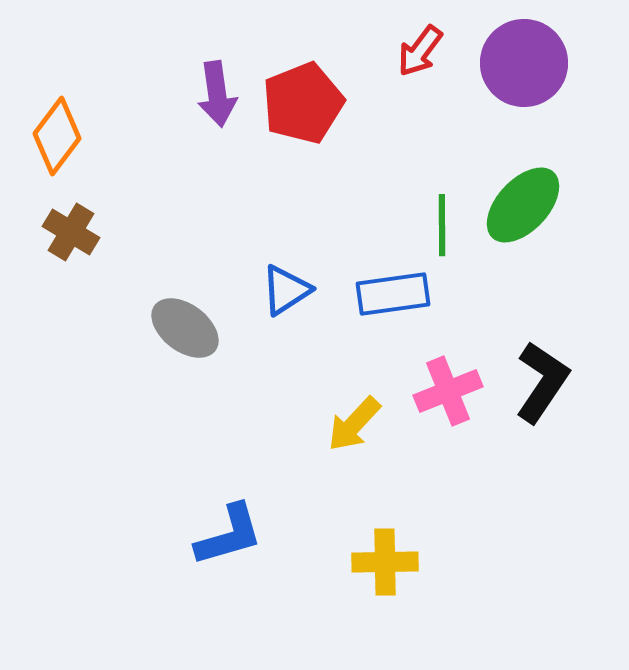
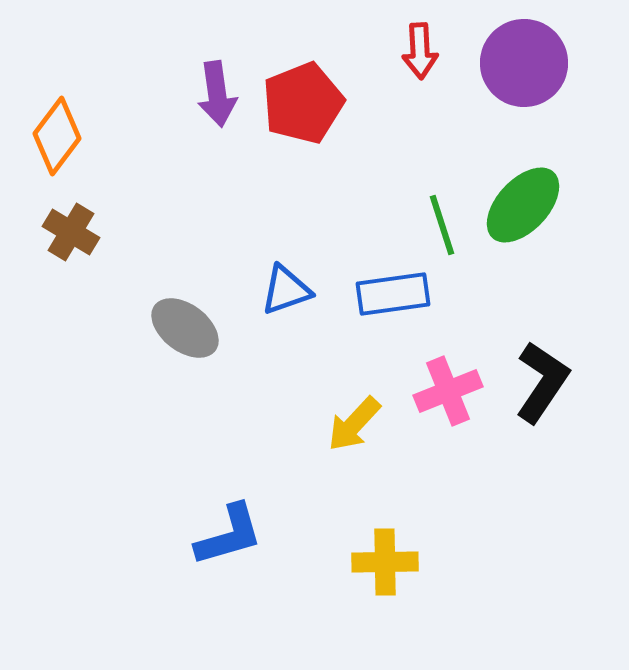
red arrow: rotated 40 degrees counterclockwise
green line: rotated 18 degrees counterclockwise
blue triangle: rotated 14 degrees clockwise
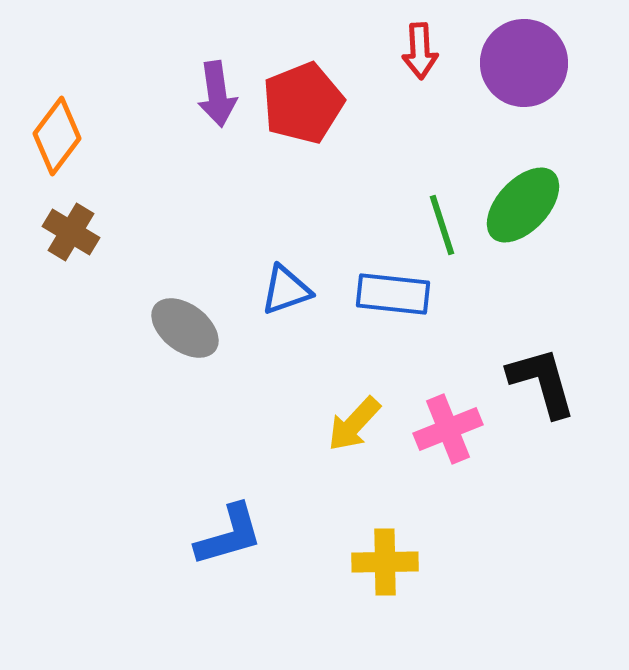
blue rectangle: rotated 14 degrees clockwise
black L-shape: rotated 50 degrees counterclockwise
pink cross: moved 38 px down
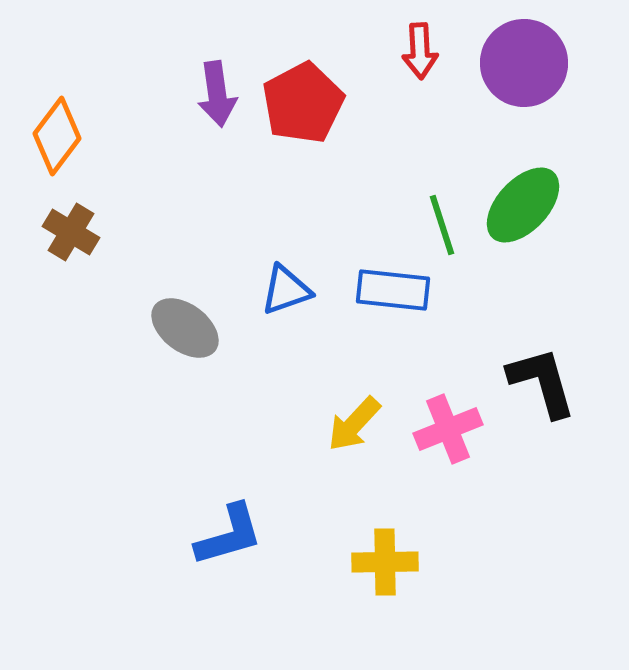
red pentagon: rotated 6 degrees counterclockwise
blue rectangle: moved 4 px up
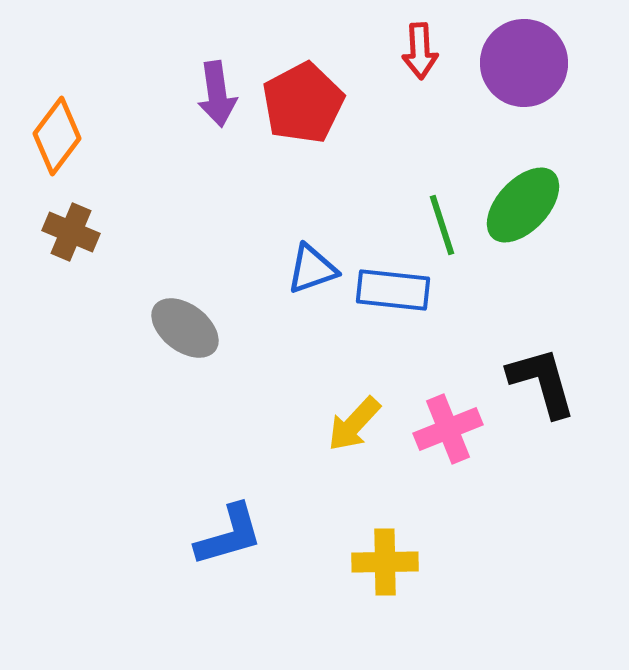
brown cross: rotated 8 degrees counterclockwise
blue triangle: moved 26 px right, 21 px up
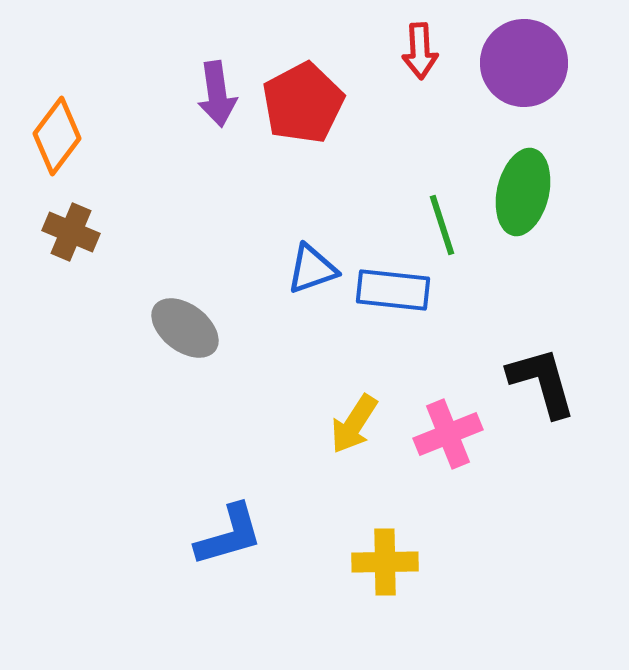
green ellipse: moved 13 px up; rotated 30 degrees counterclockwise
yellow arrow: rotated 10 degrees counterclockwise
pink cross: moved 5 px down
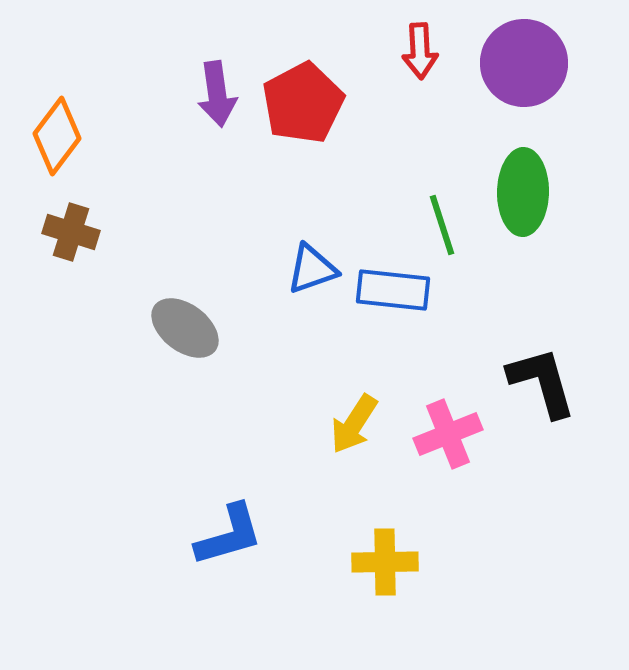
green ellipse: rotated 12 degrees counterclockwise
brown cross: rotated 6 degrees counterclockwise
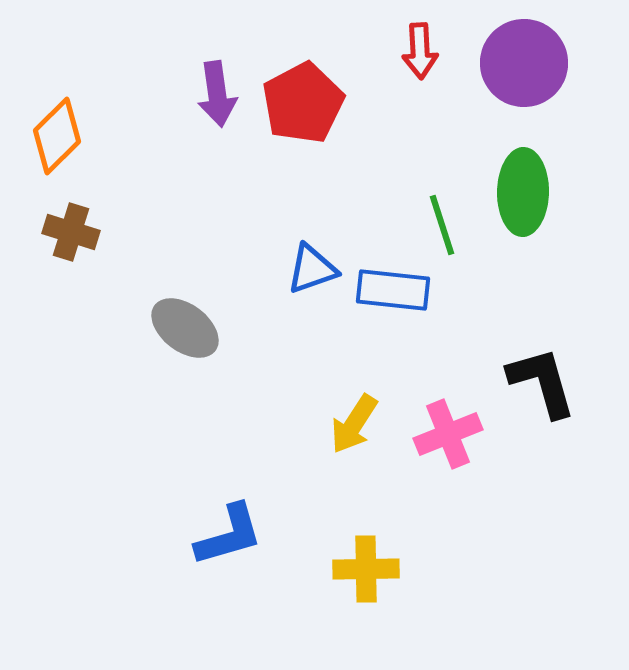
orange diamond: rotated 8 degrees clockwise
yellow cross: moved 19 px left, 7 px down
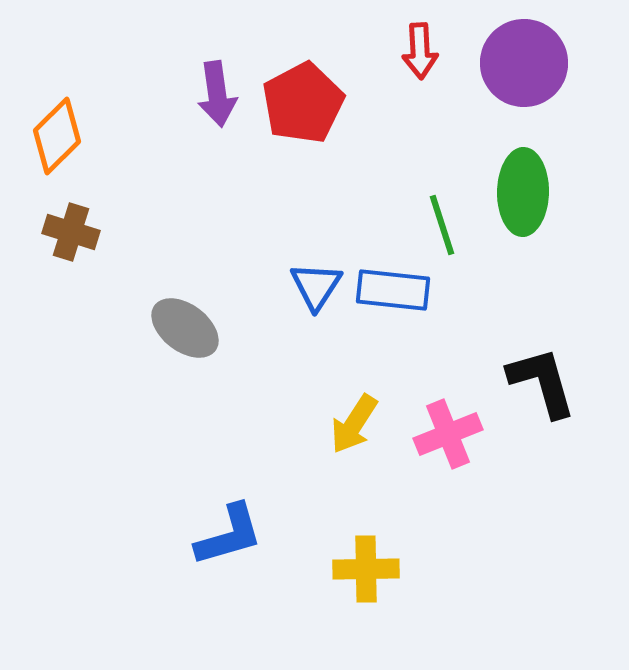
blue triangle: moved 4 px right, 17 px down; rotated 38 degrees counterclockwise
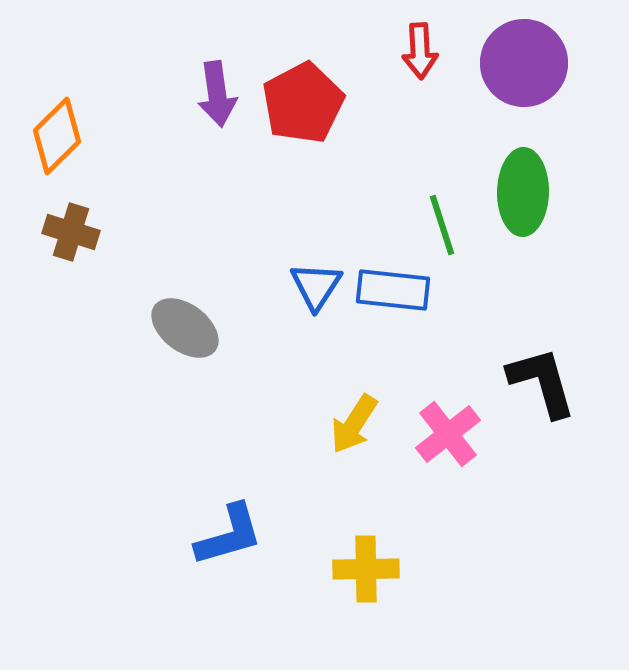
pink cross: rotated 16 degrees counterclockwise
